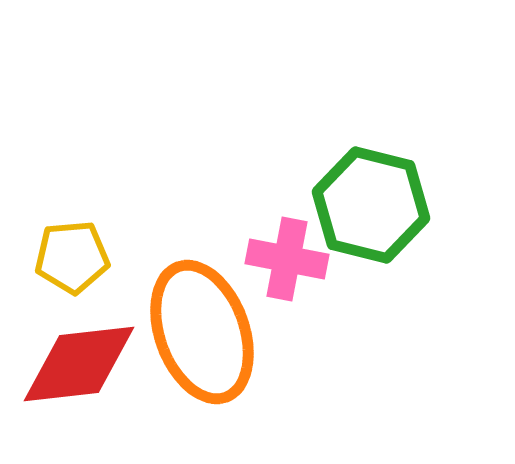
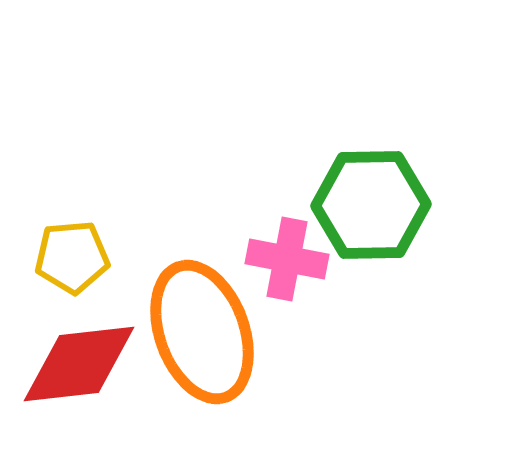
green hexagon: rotated 15 degrees counterclockwise
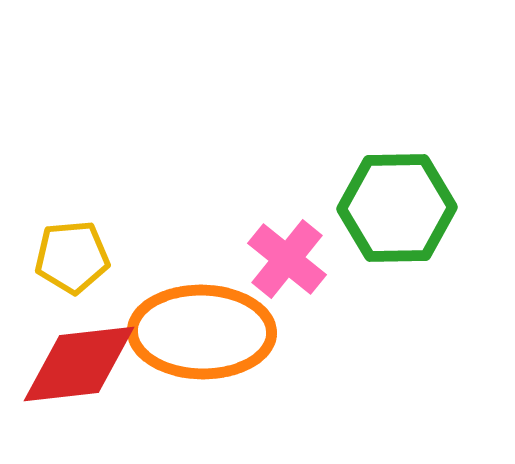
green hexagon: moved 26 px right, 3 px down
pink cross: rotated 28 degrees clockwise
orange ellipse: rotated 69 degrees counterclockwise
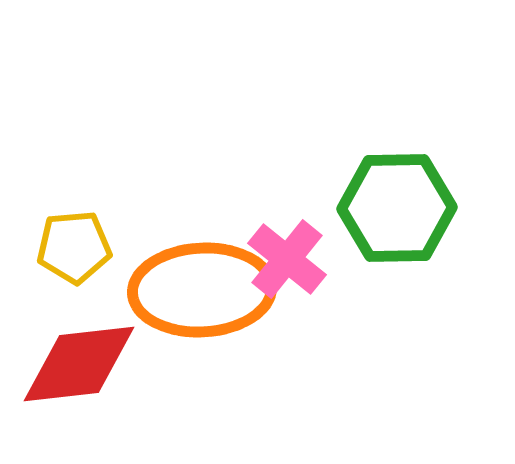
yellow pentagon: moved 2 px right, 10 px up
orange ellipse: moved 42 px up; rotated 4 degrees counterclockwise
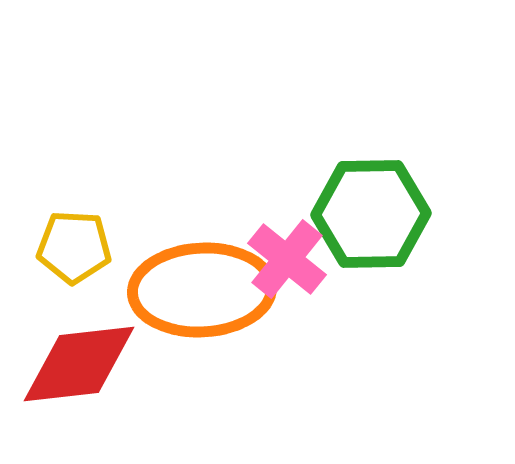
green hexagon: moved 26 px left, 6 px down
yellow pentagon: rotated 8 degrees clockwise
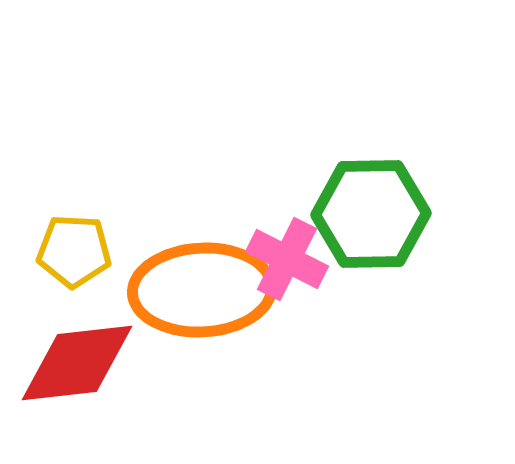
yellow pentagon: moved 4 px down
pink cross: rotated 12 degrees counterclockwise
red diamond: moved 2 px left, 1 px up
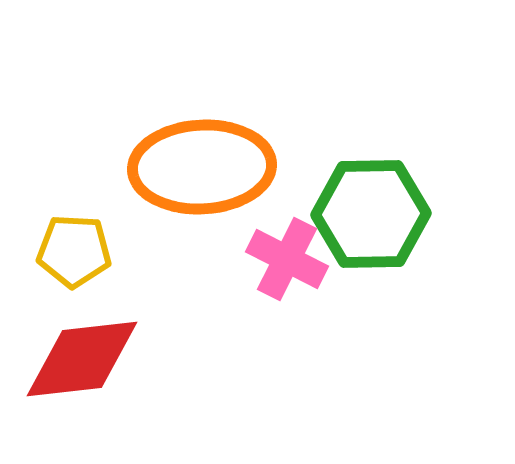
orange ellipse: moved 123 px up
red diamond: moved 5 px right, 4 px up
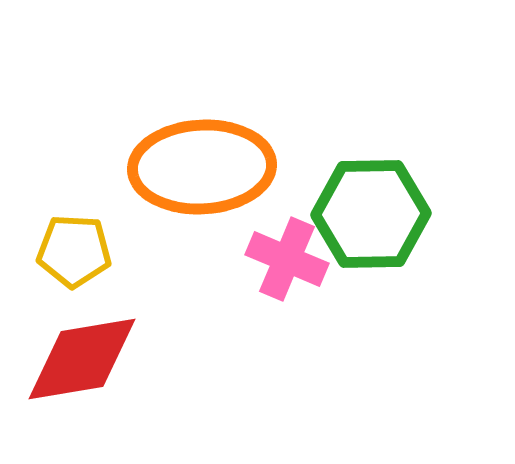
pink cross: rotated 4 degrees counterclockwise
red diamond: rotated 3 degrees counterclockwise
